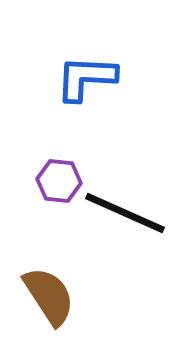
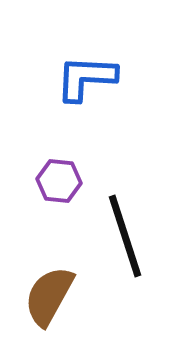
black line: moved 23 px down; rotated 48 degrees clockwise
brown semicircle: rotated 118 degrees counterclockwise
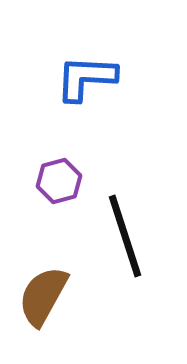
purple hexagon: rotated 21 degrees counterclockwise
brown semicircle: moved 6 px left
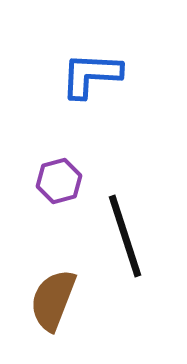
blue L-shape: moved 5 px right, 3 px up
brown semicircle: moved 10 px right, 4 px down; rotated 8 degrees counterclockwise
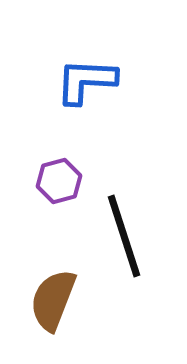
blue L-shape: moved 5 px left, 6 px down
black line: moved 1 px left
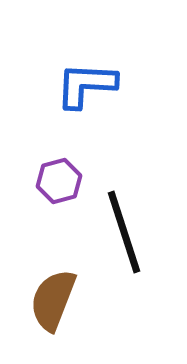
blue L-shape: moved 4 px down
black line: moved 4 px up
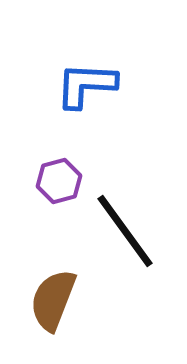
black line: moved 1 px right, 1 px up; rotated 18 degrees counterclockwise
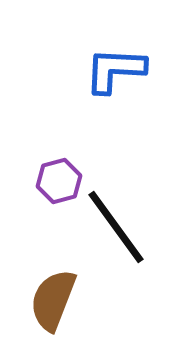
blue L-shape: moved 29 px right, 15 px up
black line: moved 9 px left, 4 px up
